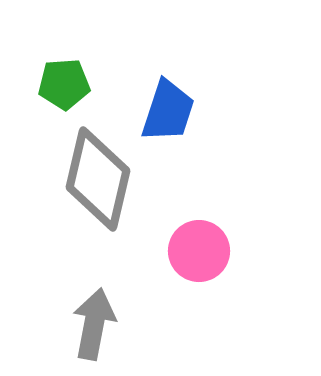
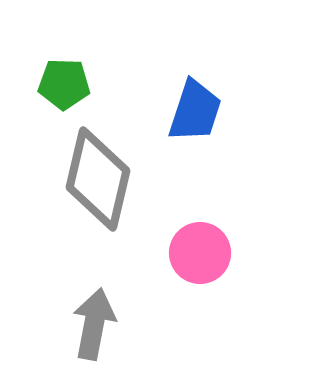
green pentagon: rotated 6 degrees clockwise
blue trapezoid: moved 27 px right
pink circle: moved 1 px right, 2 px down
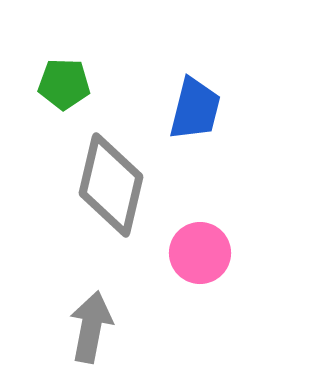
blue trapezoid: moved 2 px up; rotated 4 degrees counterclockwise
gray diamond: moved 13 px right, 6 px down
gray arrow: moved 3 px left, 3 px down
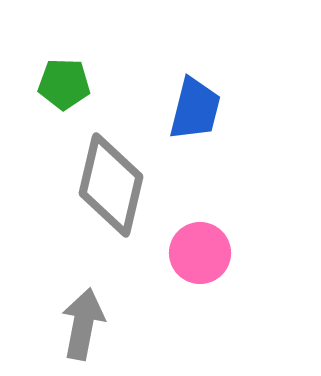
gray arrow: moved 8 px left, 3 px up
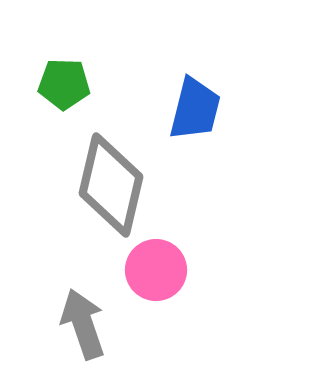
pink circle: moved 44 px left, 17 px down
gray arrow: rotated 30 degrees counterclockwise
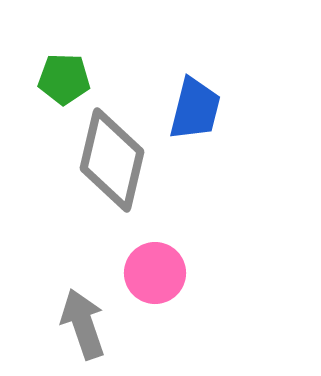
green pentagon: moved 5 px up
gray diamond: moved 1 px right, 25 px up
pink circle: moved 1 px left, 3 px down
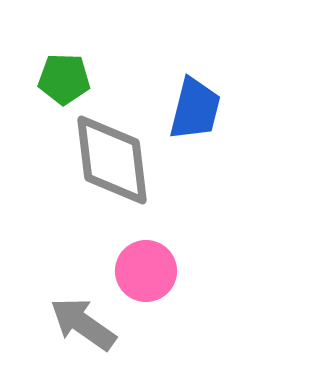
gray diamond: rotated 20 degrees counterclockwise
pink circle: moved 9 px left, 2 px up
gray arrow: rotated 36 degrees counterclockwise
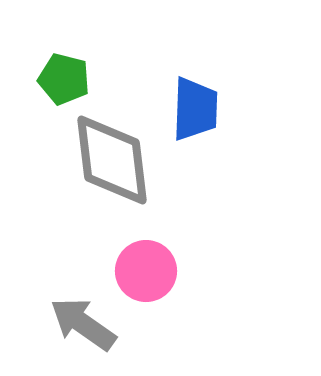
green pentagon: rotated 12 degrees clockwise
blue trapezoid: rotated 12 degrees counterclockwise
